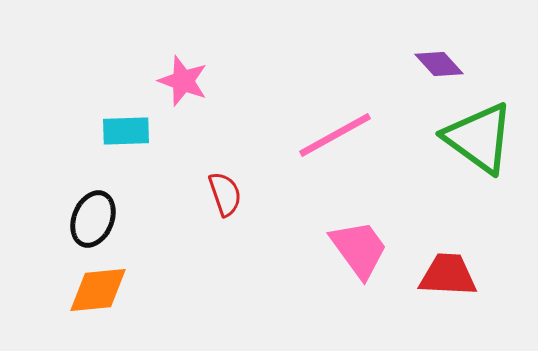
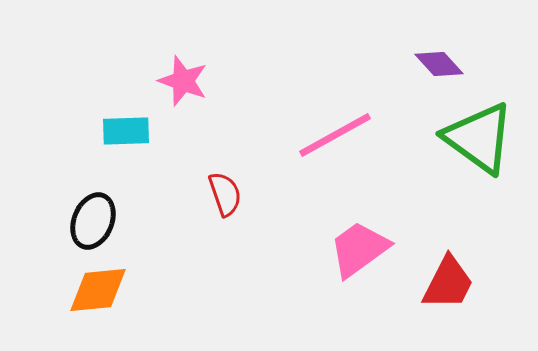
black ellipse: moved 2 px down
pink trapezoid: rotated 90 degrees counterclockwise
red trapezoid: moved 8 px down; rotated 114 degrees clockwise
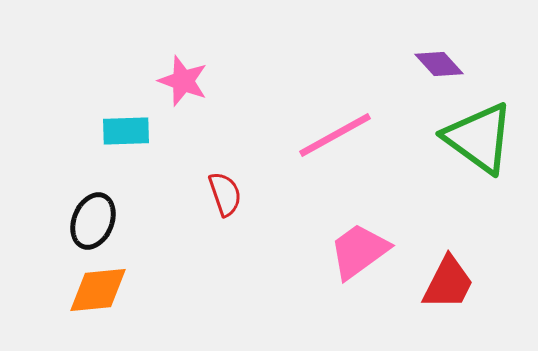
pink trapezoid: moved 2 px down
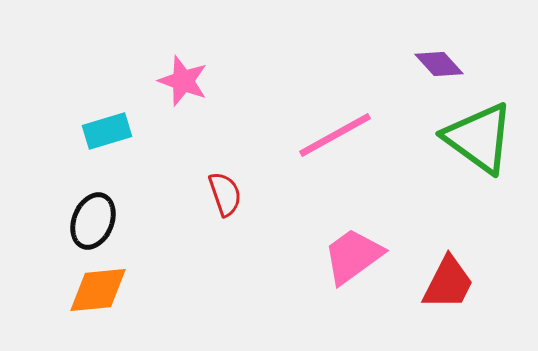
cyan rectangle: moved 19 px left; rotated 15 degrees counterclockwise
pink trapezoid: moved 6 px left, 5 px down
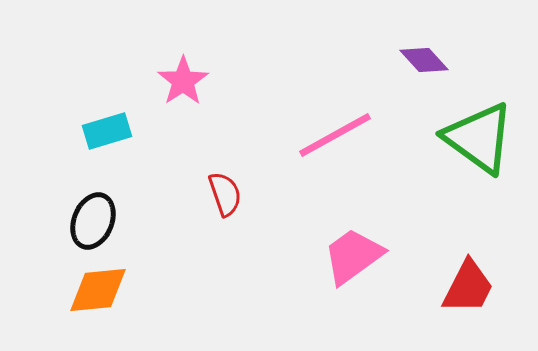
purple diamond: moved 15 px left, 4 px up
pink star: rotated 18 degrees clockwise
red trapezoid: moved 20 px right, 4 px down
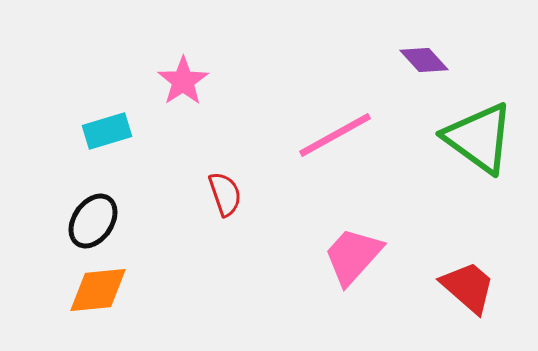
black ellipse: rotated 12 degrees clockwise
pink trapezoid: rotated 12 degrees counterclockwise
red trapezoid: rotated 76 degrees counterclockwise
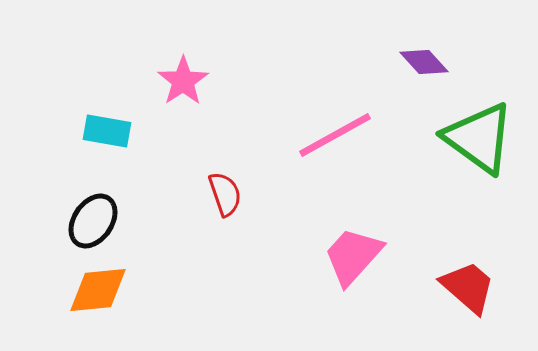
purple diamond: moved 2 px down
cyan rectangle: rotated 27 degrees clockwise
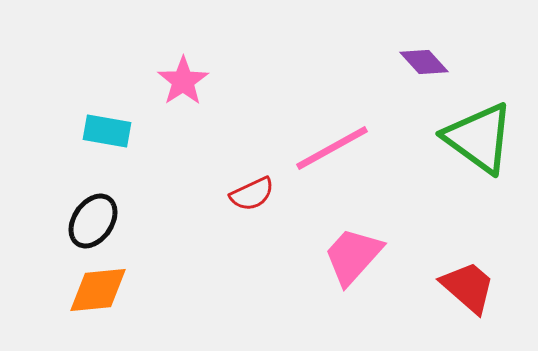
pink line: moved 3 px left, 13 px down
red semicircle: moved 27 px right; rotated 84 degrees clockwise
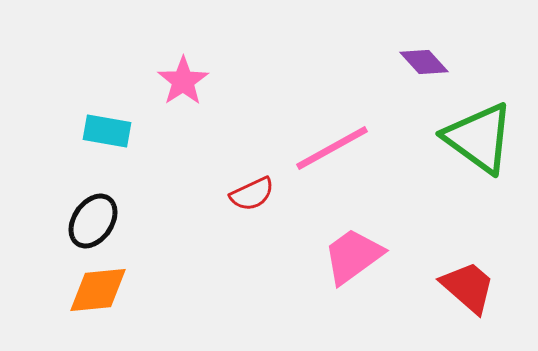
pink trapezoid: rotated 12 degrees clockwise
